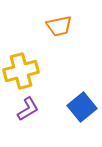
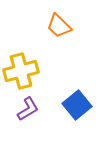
orange trapezoid: rotated 56 degrees clockwise
blue square: moved 5 px left, 2 px up
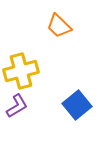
purple L-shape: moved 11 px left, 3 px up
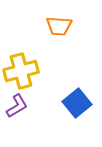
orange trapezoid: rotated 40 degrees counterclockwise
blue square: moved 2 px up
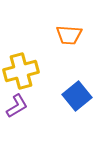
orange trapezoid: moved 10 px right, 9 px down
blue square: moved 7 px up
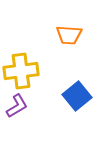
yellow cross: rotated 8 degrees clockwise
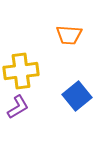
purple L-shape: moved 1 px right, 1 px down
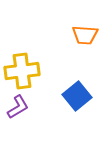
orange trapezoid: moved 16 px right
yellow cross: moved 1 px right
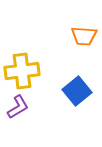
orange trapezoid: moved 1 px left, 1 px down
blue square: moved 5 px up
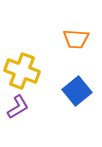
orange trapezoid: moved 8 px left, 3 px down
yellow cross: rotated 28 degrees clockwise
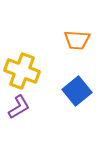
orange trapezoid: moved 1 px right, 1 px down
purple L-shape: moved 1 px right
